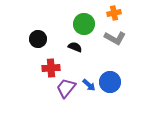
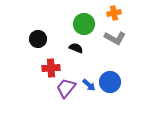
black semicircle: moved 1 px right, 1 px down
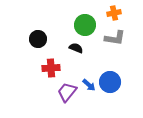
green circle: moved 1 px right, 1 px down
gray L-shape: rotated 20 degrees counterclockwise
purple trapezoid: moved 1 px right, 4 px down
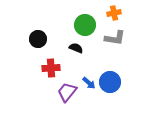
blue arrow: moved 2 px up
